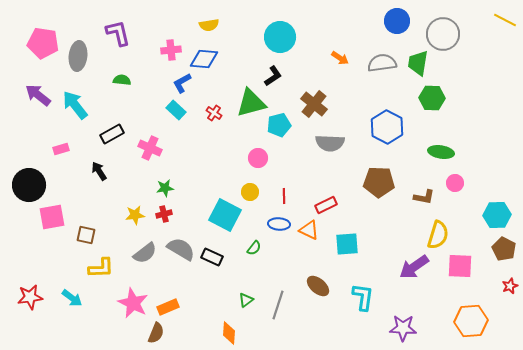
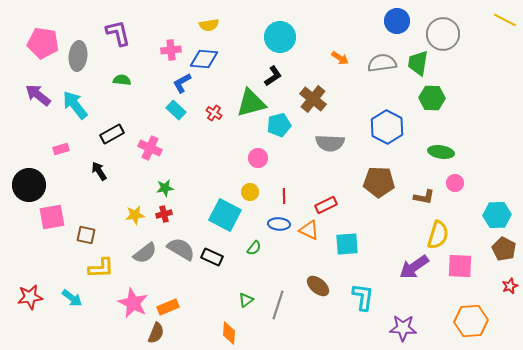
brown cross at (314, 104): moved 1 px left, 5 px up
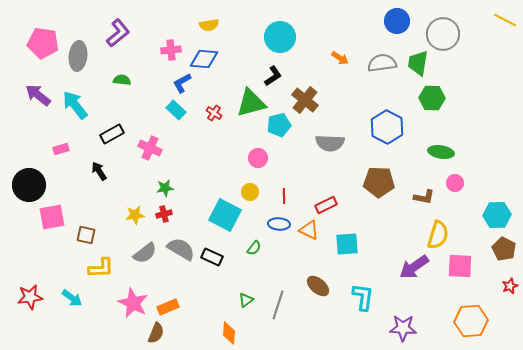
purple L-shape at (118, 33): rotated 64 degrees clockwise
brown cross at (313, 99): moved 8 px left, 1 px down
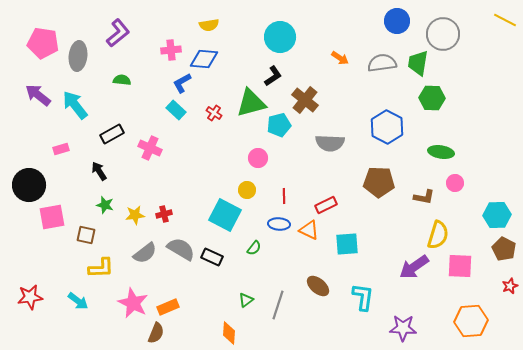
green star at (165, 188): moved 60 px left, 17 px down; rotated 24 degrees clockwise
yellow circle at (250, 192): moved 3 px left, 2 px up
cyan arrow at (72, 298): moved 6 px right, 3 px down
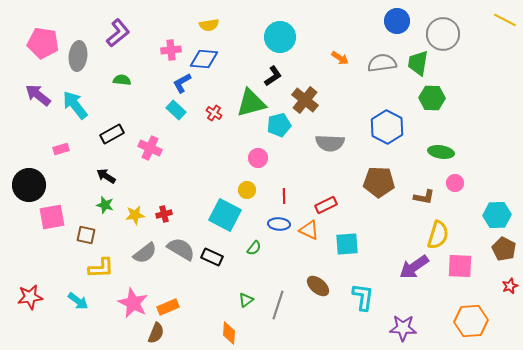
black arrow at (99, 171): moved 7 px right, 5 px down; rotated 24 degrees counterclockwise
